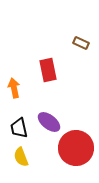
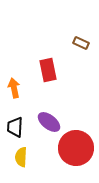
black trapezoid: moved 4 px left, 1 px up; rotated 15 degrees clockwise
yellow semicircle: rotated 24 degrees clockwise
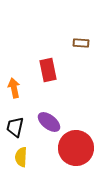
brown rectangle: rotated 21 degrees counterclockwise
black trapezoid: rotated 10 degrees clockwise
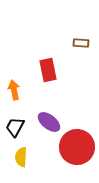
orange arrow: moved 2 px down
black trapezoid: rotated 15 degrees clockwise
red circle: moved 1 px right, 1 px up
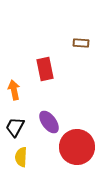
red rectangle: moved 3 px left, 1 px up
purple ellipse: rotated 15 degrees clockwise
